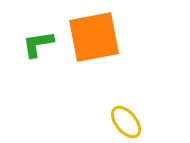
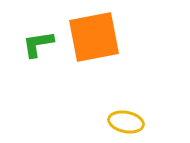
yellow ellipse: rotated 40 degrees counterclockwise
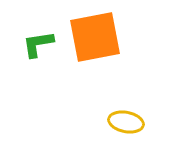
orange square: moved 1 px right
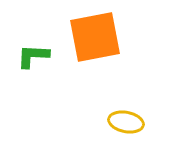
green L-shape: moved 5 px left, 12 px down; rotated 12 degrees clockwise
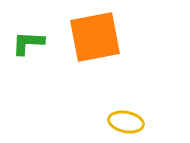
green L-shape: moved 5 px left, 13 px up
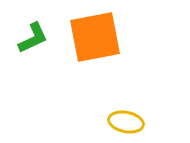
green L-shape: moved 5 px right, 5 px up; rotated 152 degrees clockwise
